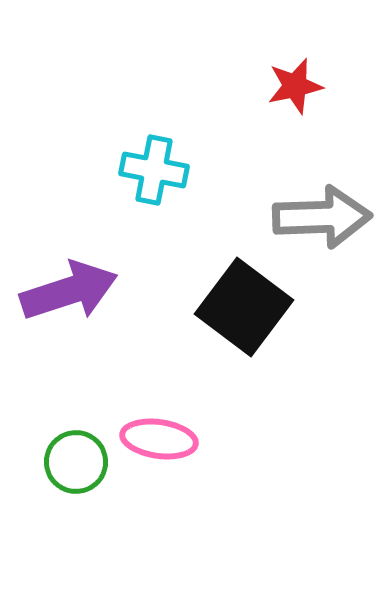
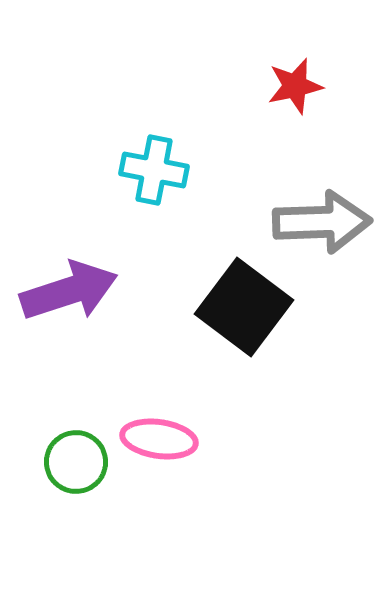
gray arrow: moved 5 px down
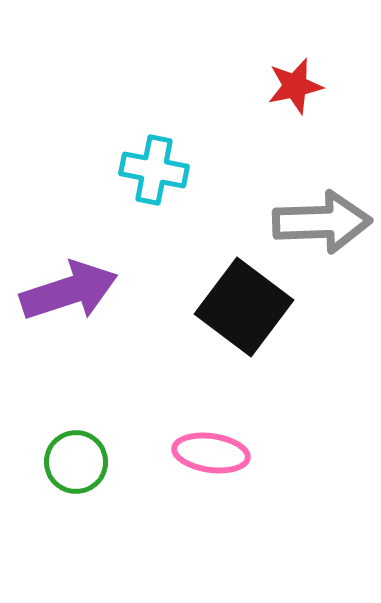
pink ellipse: moved 52 px right, 14 px down
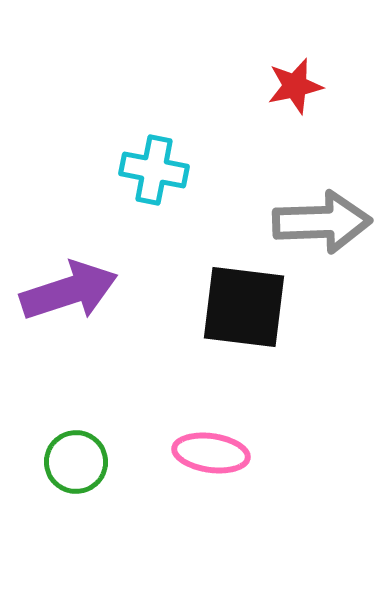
black square: rotated 30 degrees counterclockwise
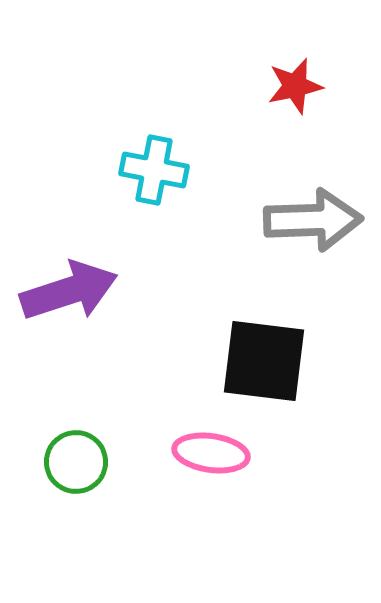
gray arrow: moved 9 px left, 2 px up
black square: moved 20 px right, 54 px down
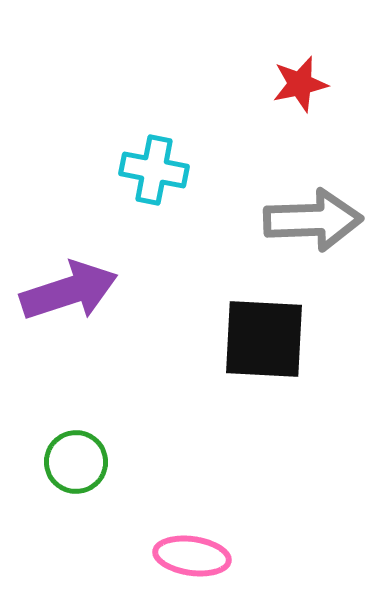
red star: moved 5 px right, 2 px up
black square: moved 22 px up; rotated 4 degrees counterclockwise
pink ellipse: moved 19 px left, 103 px down
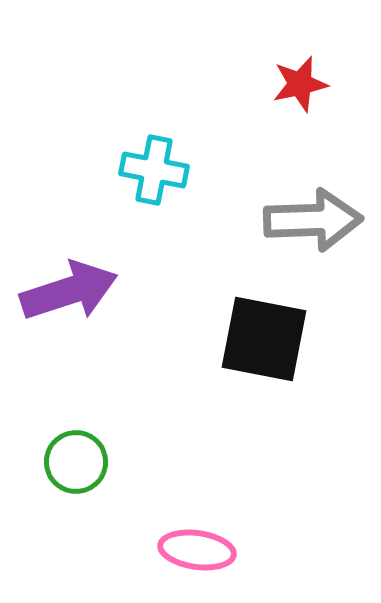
black square: rotated 8 degrees clockwise
pink ellipse: moved 5 px right, 6 px up
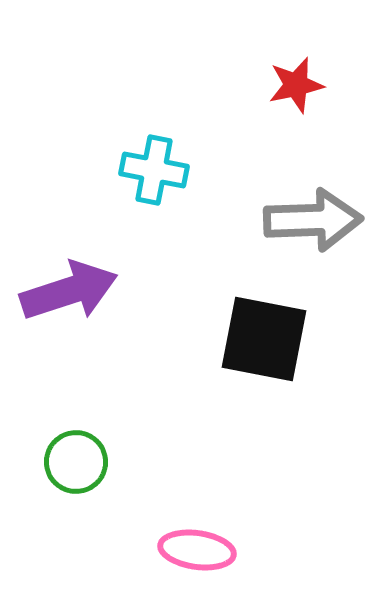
red star: moved 4 px left, 1 px down
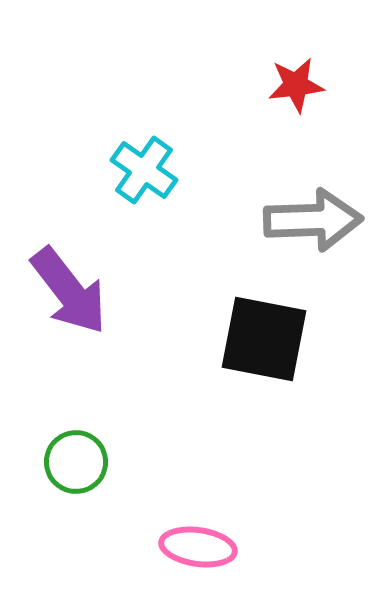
red star: rotated 6 degrees clockwise
cyan cross: moved 10 px left; rotated 24 degrees clockwise
purple arrow: rotated 70 degrees clockwise
pink ellipse: moved 1 px right, 3 px up
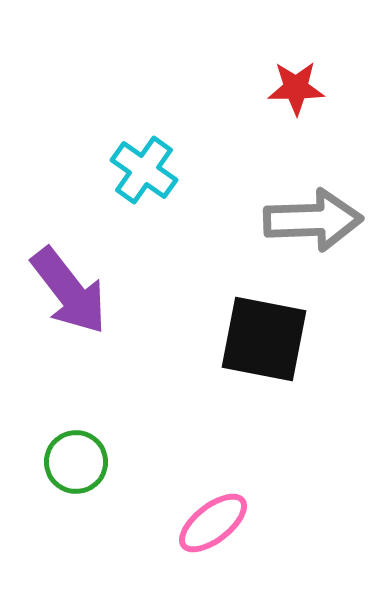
red star: moved 3 px down; rotated 6 degrees clockwise
pink ellipse: moved 15 px right, 24 px up; rotated 46 degrees counterclockwise
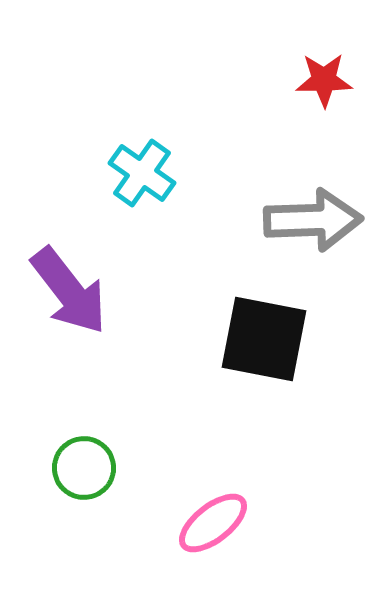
red star: moved 28 px right, 8 px up
cyan cross: moved 2 px left, 3 px down
green circle: moved 8 px right, 6 px down
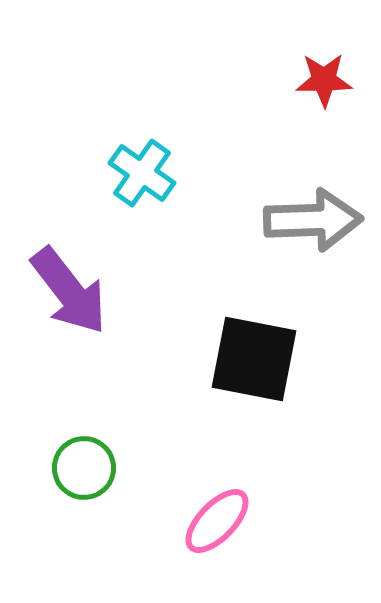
black square: moved 10 px left, 20 px down
pink ellipse: moved 4 px right, 2 px up; rotated 8 degrees counterclockwise
